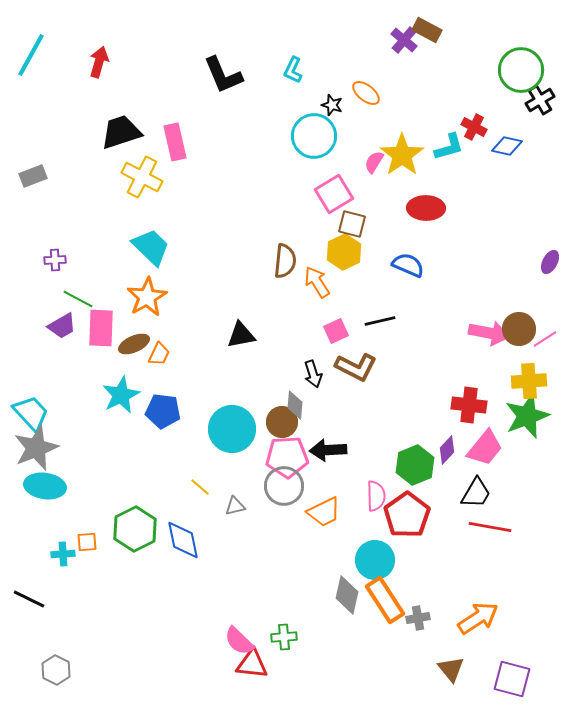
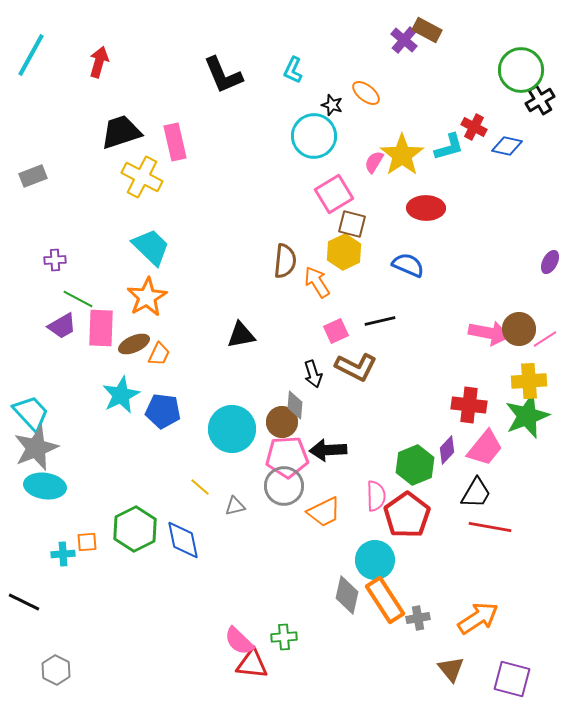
black line at (29, 599): moved 5 px left, 3 px down
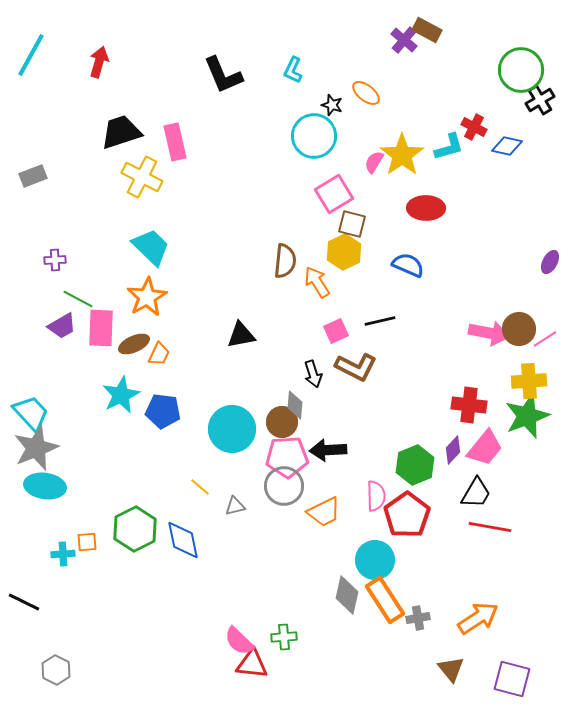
purple diamond at (447, 450): moved 6 px right
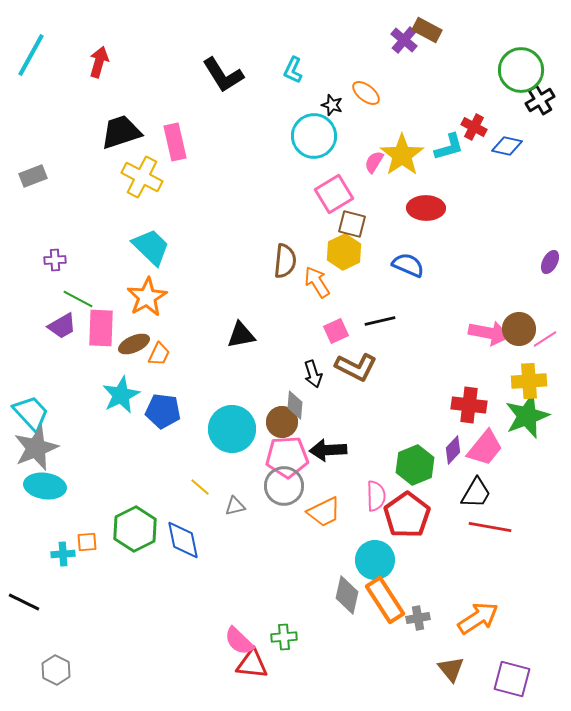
black L-shape at (223, 75): rotated 9 degrees counterclockwise
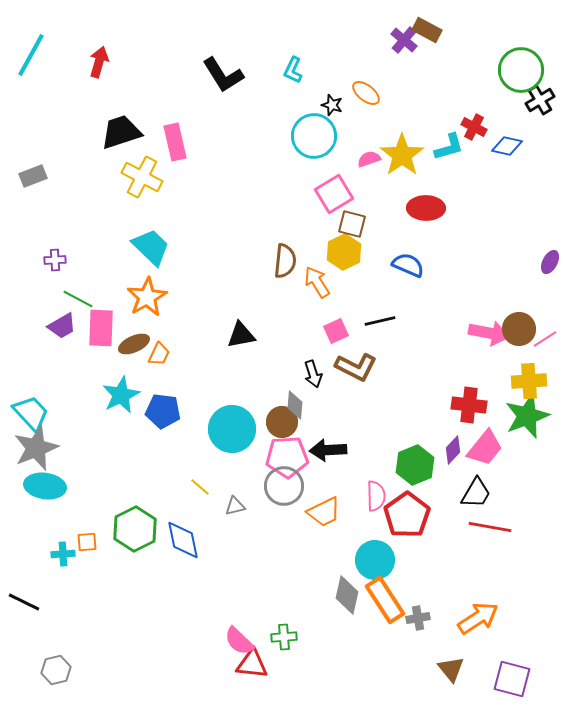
pink semicircle at (374, 162): moved 5 px left, 3 px up; rotated 40 degrees clockwise
gray hexagon at (56, 670): rotated 20 degrees clockwise
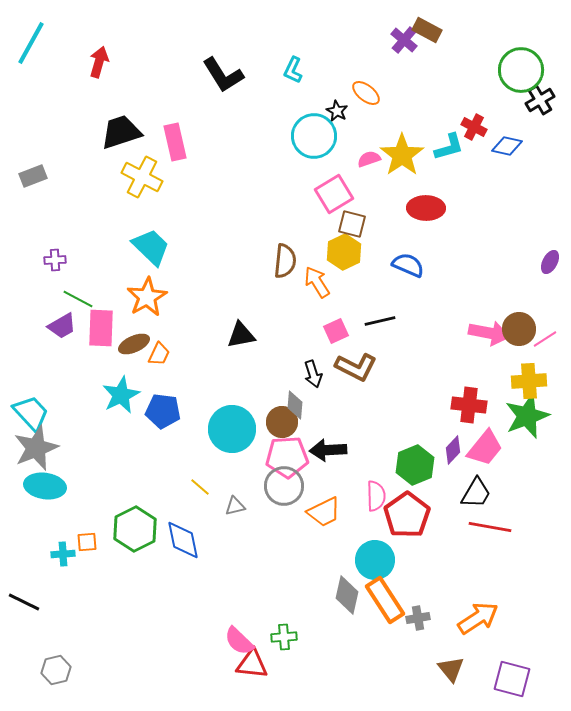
cyan line at (31, 55): moved 12 px up
black star at (332, 105): moved 5 px right, 6 px down; rotated 10 degrees clockwise
